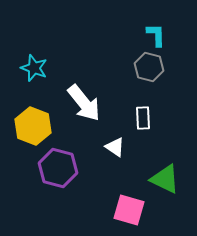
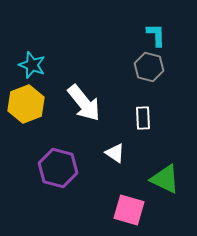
cyan star: moved 2 px left, 3 px up
yellow hexagon: moved 7 px left, 22 px up; rotated 18 degrees clockwise
white triangle: moved 6 px down
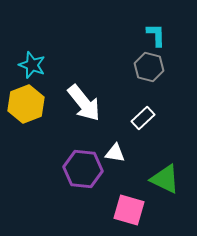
white rectangle: rotated 50 degrees clockwise
white triangle: rotated 25 degrees counterclockwise
purple hexagon: moved 25 px right, 1 px down; rotated 9 degrees counterclockwise
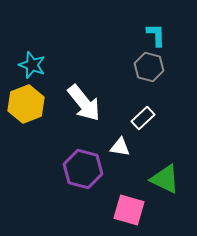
white triangle: moved 5 px right, 6 px up
purple hexagon: rotated 9 degrees clockwise
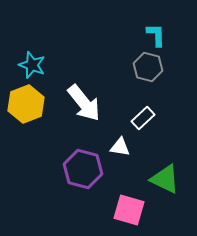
gray hexagon: moved 1 px left
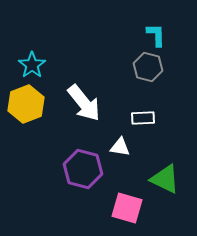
cyan star: rotated 16 degrees clockwise
white rectangle: rotated 40 degrees clockwise
pink square: moved 2 px left, 2 px up
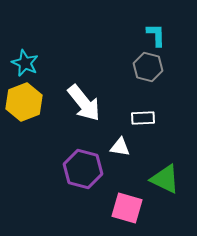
cyan star: moved 7 px left, 2 px up; rotated 12 degrees counterclockwise
yellow hexagon: moved 2 px left, 2 px up
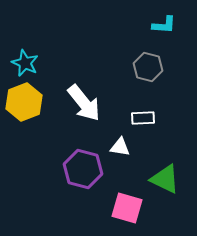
cyan L-shape: moved 8 px right, 10 px up; rotated 95 degrees clockwise
